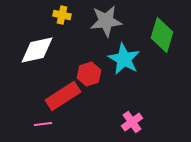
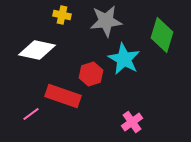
white diamond: rotated 24 degrees clockwise
red hexagon: moved 2 px right
red rectangle: rotated 52 degrees clockwise
pink line: moved 12 px left, 10 px up; rotated 30 degrees counterclockwise
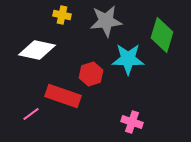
cyan star: moved 4 px right; rotated 28 degrees counterclockwise
pink cross: rotated 35 degrees counterclockwise
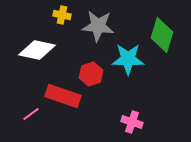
gray star: moved 8 px left, 5 px down; rotated 12 degrees clockwise
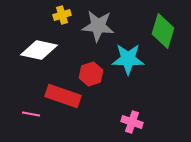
yellow cross: rotated 30 degrees counterclockwise
green diamond: moved 1 px right, 4 px up
white diamond: moved 2 px right
pink line: rotated 48 degrees clockwise
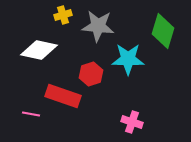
yellow cross: moved 1 px right
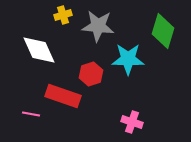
white diamond: rotated 54 degrees clockwise
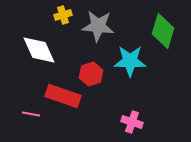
cyan star: moved 2 px right, 2 px down
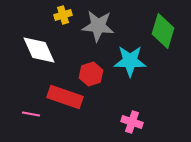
red rectangle: moved 2 px right, 1 px down
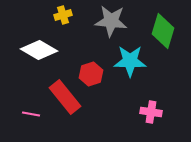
gray star: moved 13 px right, 5 px up
white diamond: rotated 36 degrees counterclockwise
red rectangle: rotated 32 degrees clockwise
pink cross: moved 19 px right, 10 px up; rotated 10 degrees counterclockwise
